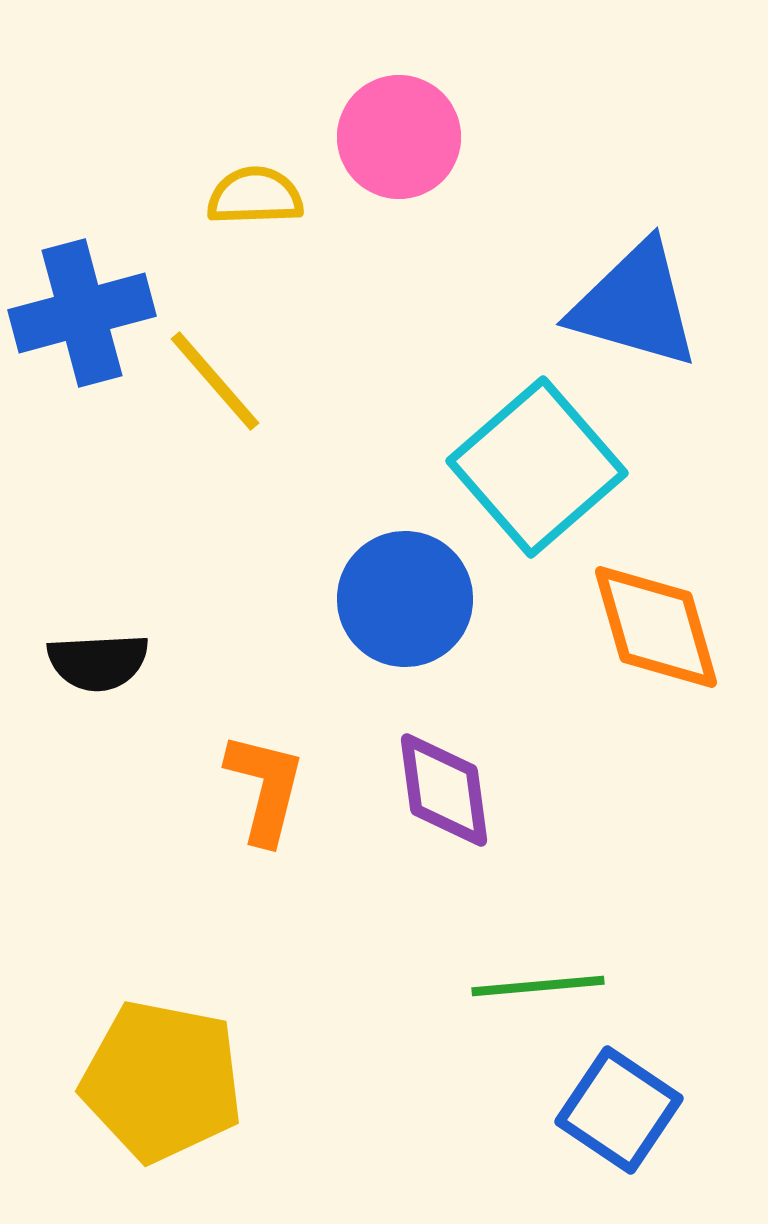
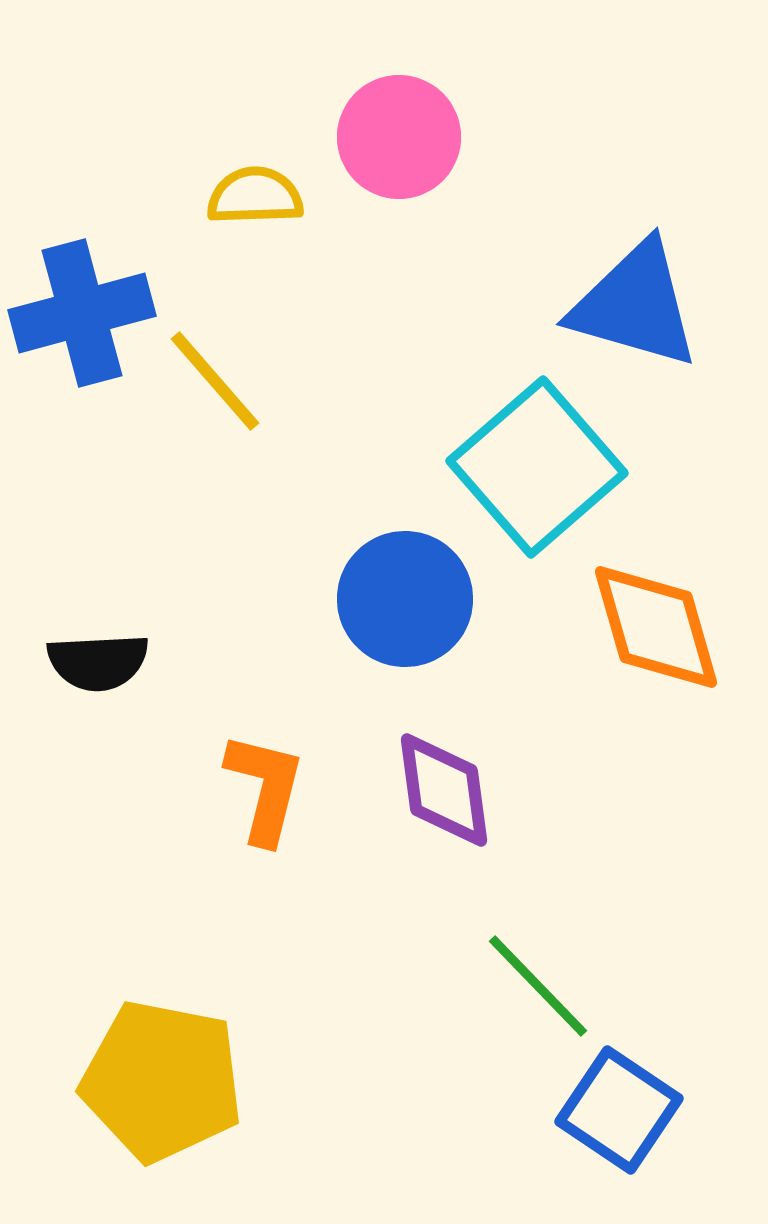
green line: rotated 51 degrees clockwise
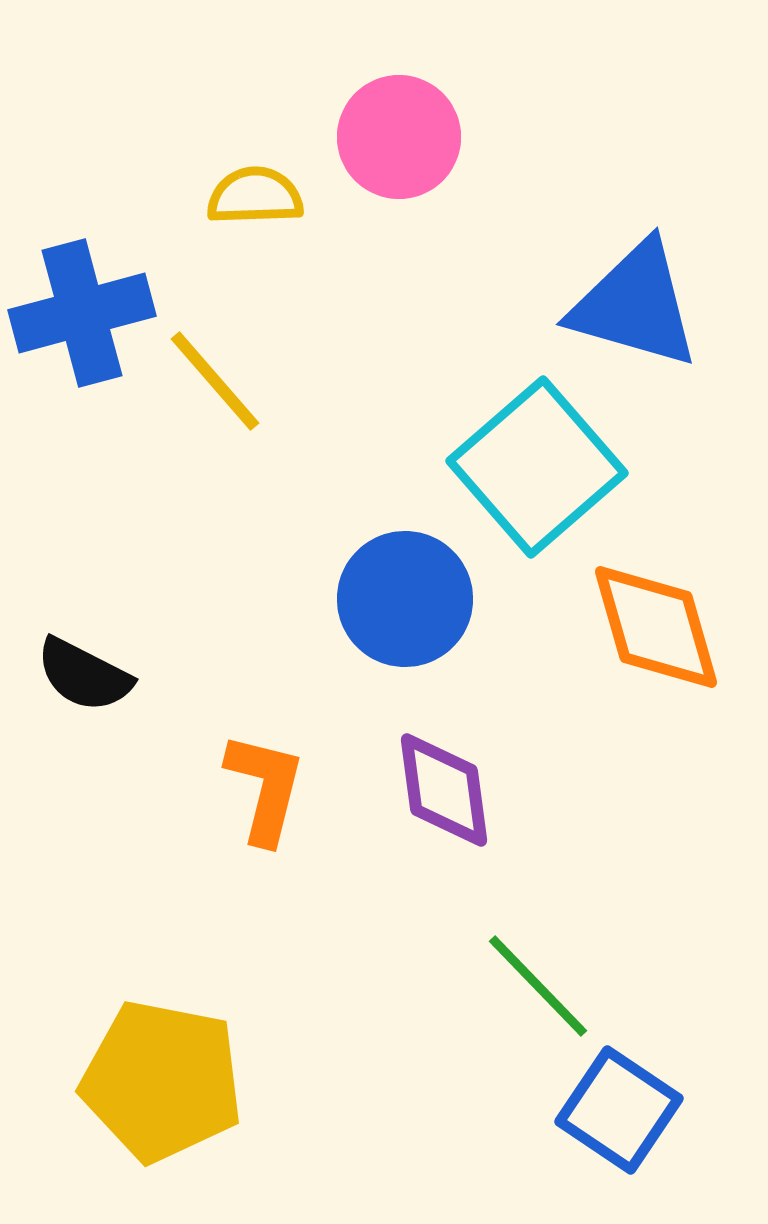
black semicircle: moved 14 px left, 13 px down; rotated 30 degrees clockwise
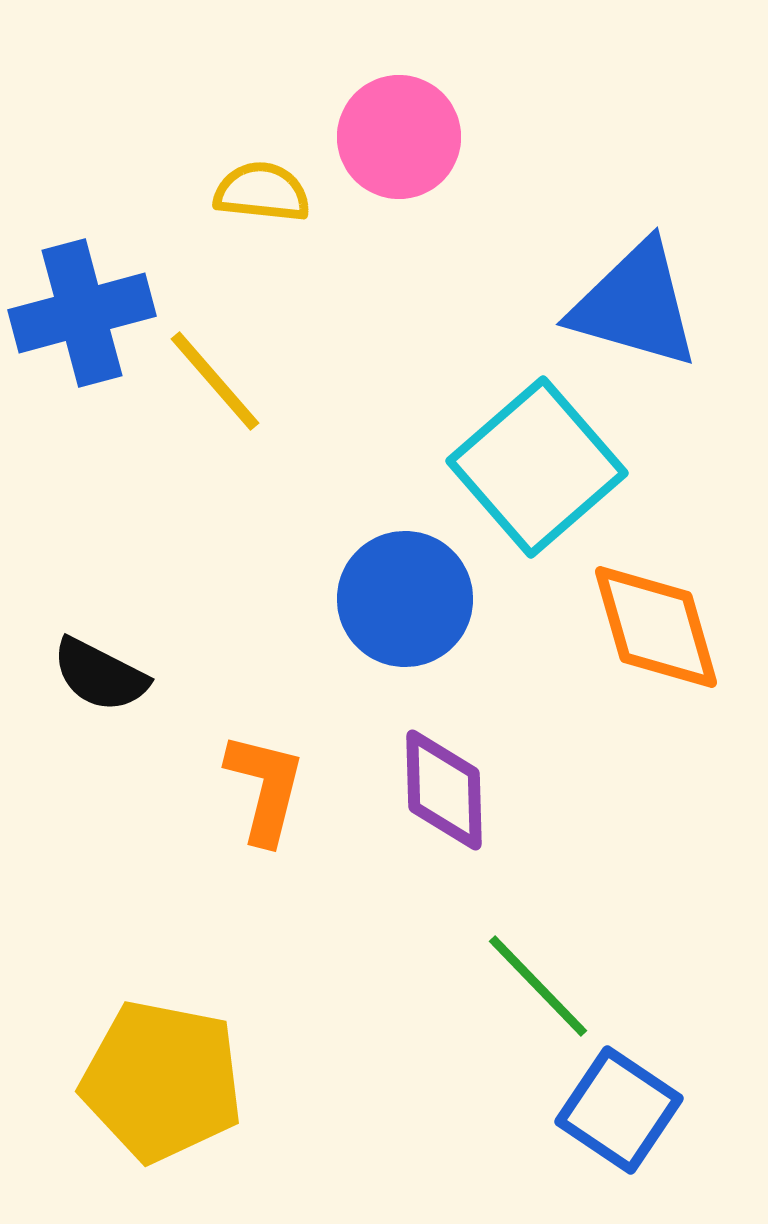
yellow semicircle: moved 7 px right, 4 px up; rotated 8 degrees clockwise
black semicircle: moved 16 px right
purple diamond: rotated 6 degrees clockwise
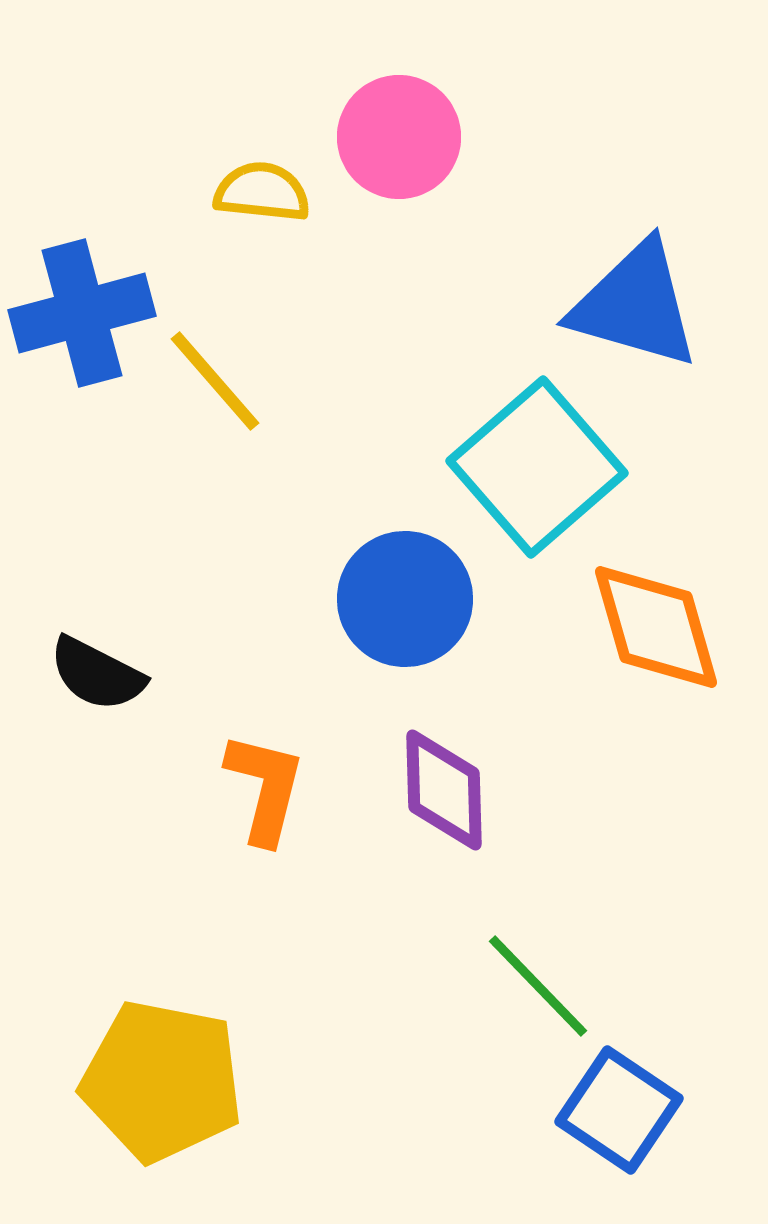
black semicircle: moved 3 px left, 1 px up
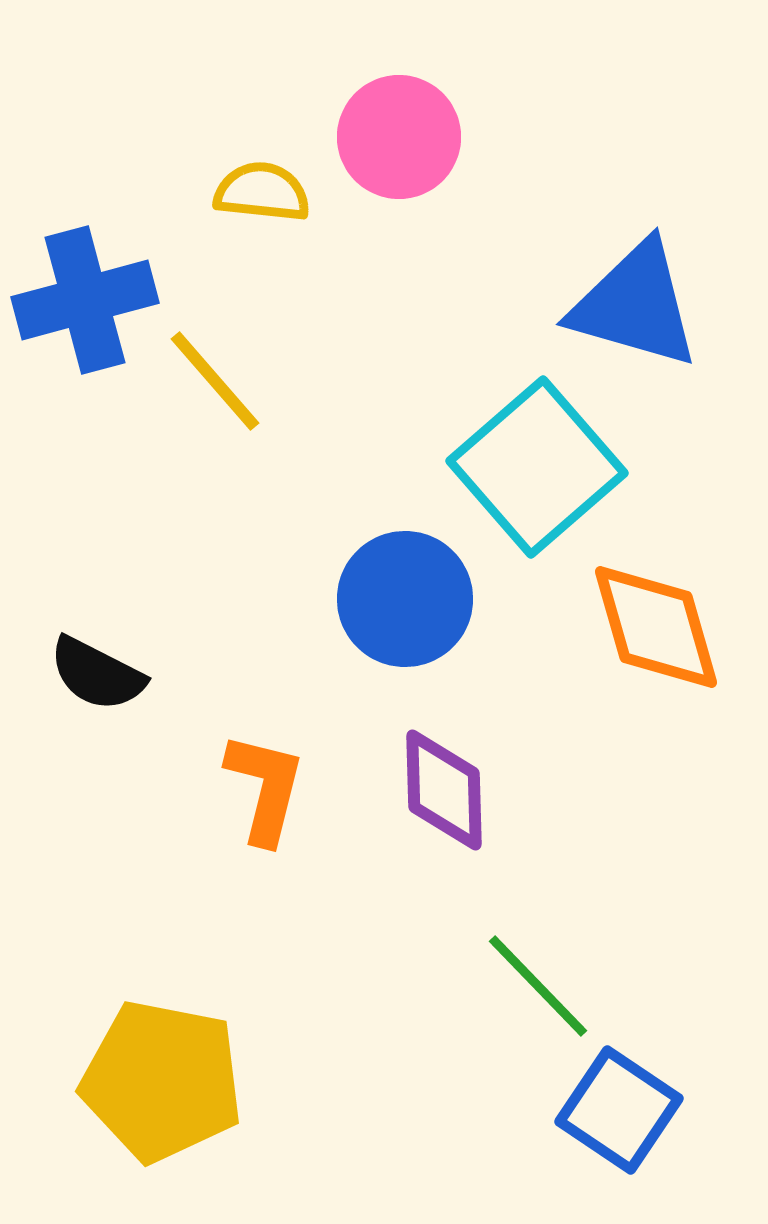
blue cross: moved 3 px right, 13 px up
